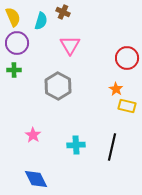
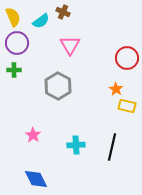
cyan semicircle: rotated 36 degrees clockwise
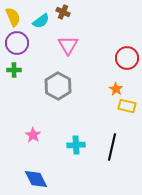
pink triangle: moved 2 px left
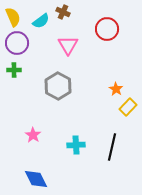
red circle: moved 20 px left, 29 px up
yellow rectangle: moved 1 px right, 1 px down; rotated 60 degrees counterclockwise
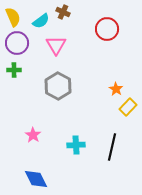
pink triangle: moved 12 px left
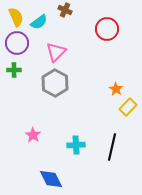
brown cross: moved 2 px right, 2 px up
yellow semicircle: moved 3 px right
cyan semicircle: moved 2 px left, 1 px down
pink triangle: moved 7 px down; rotated 15 degrees clockwise
gray hexagon: moved 3 px left, 3 px up
blue diamond: moved 15 px right
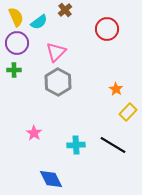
brown cross: rotated 24 degrees clockwise
gray hexagon: moved 3 px right, 1 px up
yellow rectangle: moved 5 px down
pink star: moved 1 px right, 2 px up
black line: moved 1 px right, 2 px up; rotated 72 degrees counterclockwise
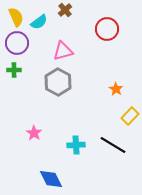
pink triangle: moved 7 px right, 1 px up; rotated 30 degrees clockwise
yellow rectangle: moved 2 px right, 4 px down
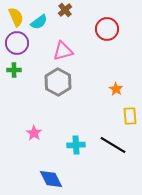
yellow rectangle: rotated 48 degrees counterclockwise
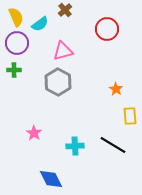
cyan semicircle: moved 1 px right, 2 px down
cyan cross: moved 1 px left, 1 px down
